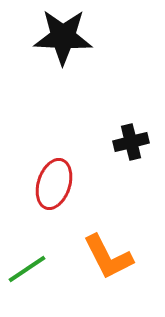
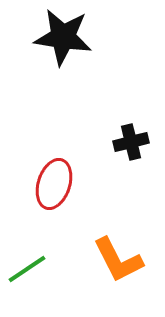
black star: rotated 6 degrees clockwise
orange L-shape: moved 10 px right, 3 px down
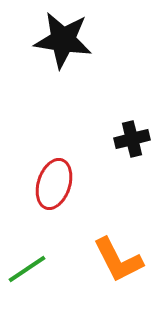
black star: moved 3 px down
black cross: moved 1 px right, 3 px up
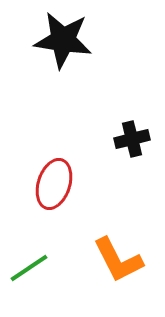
green line: moved 2 px right, 1 px up
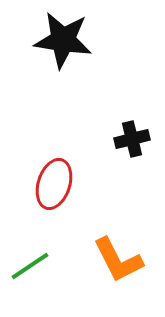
green line: moved 1 px right, 2 px up
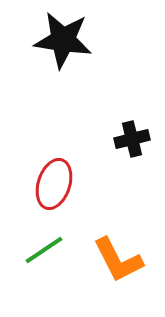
green line: moved 14 px right, 16 px up
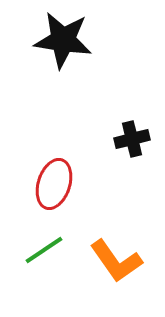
orange L-shape: moved 2 px left, 1 px down; rotated 8 degrees counterclockwise
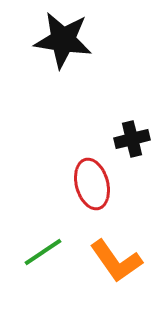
red ellipse: moved 38 px right; rotated 33 degrees counterclockwise
green line: moved 1 px left, 2 px down
